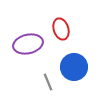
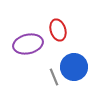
red ellipse: moved 3 px left, 1 px down
gray line: moved 6 px right, 5 px up
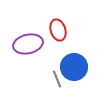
gray line: moved 3 px right, 2 px down
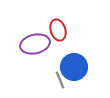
purple ellipse: moved 7 px right
gray line: moved 3 px right, 1 px down
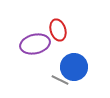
gray line: rotated 42 degrees counterclockwise
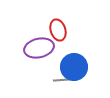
purple ellipse: moved 4 px right, 4 px down
gray line: moved 2 px right; rotated 30 degrees counterclockwise
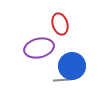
red ellipse: moved 2 px right, 6 px up
blue circle: moved 2 px left, 1 px up
